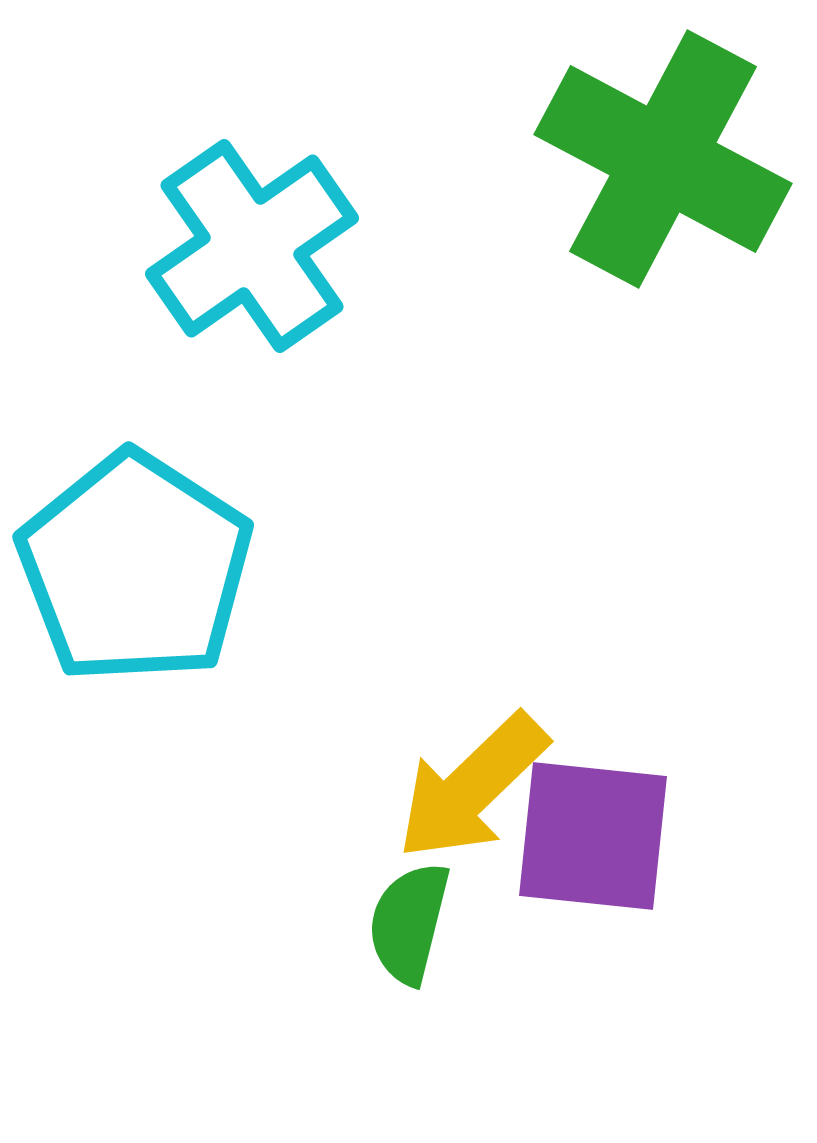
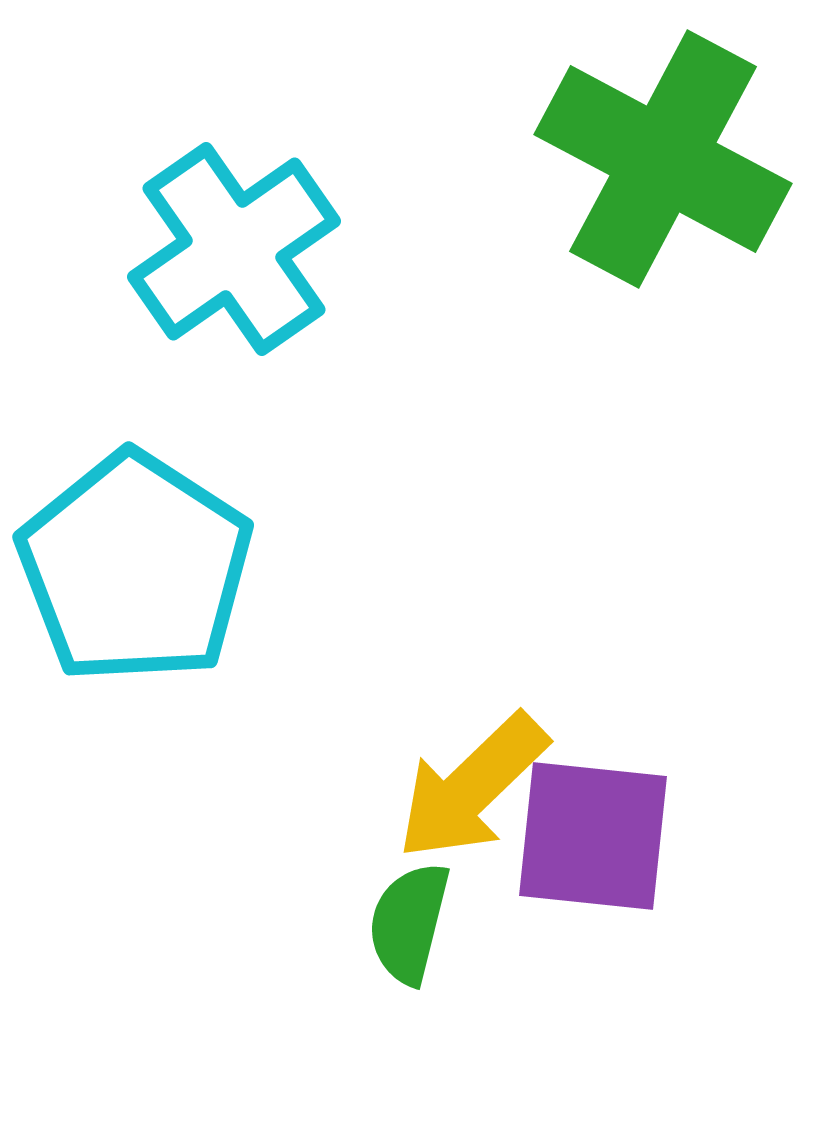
cyan cross: moved 18 px left, 3 px down
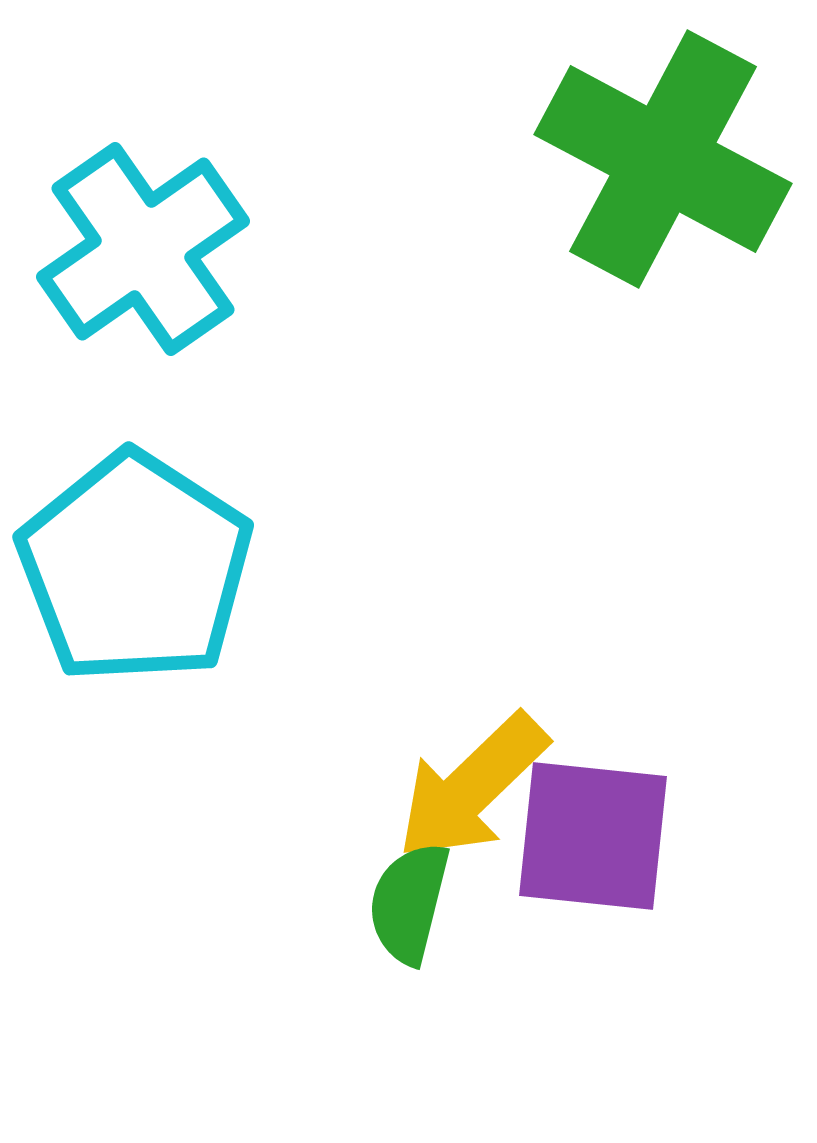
cyan cross: moved 91 px left
green semicircle: moved 20 px up
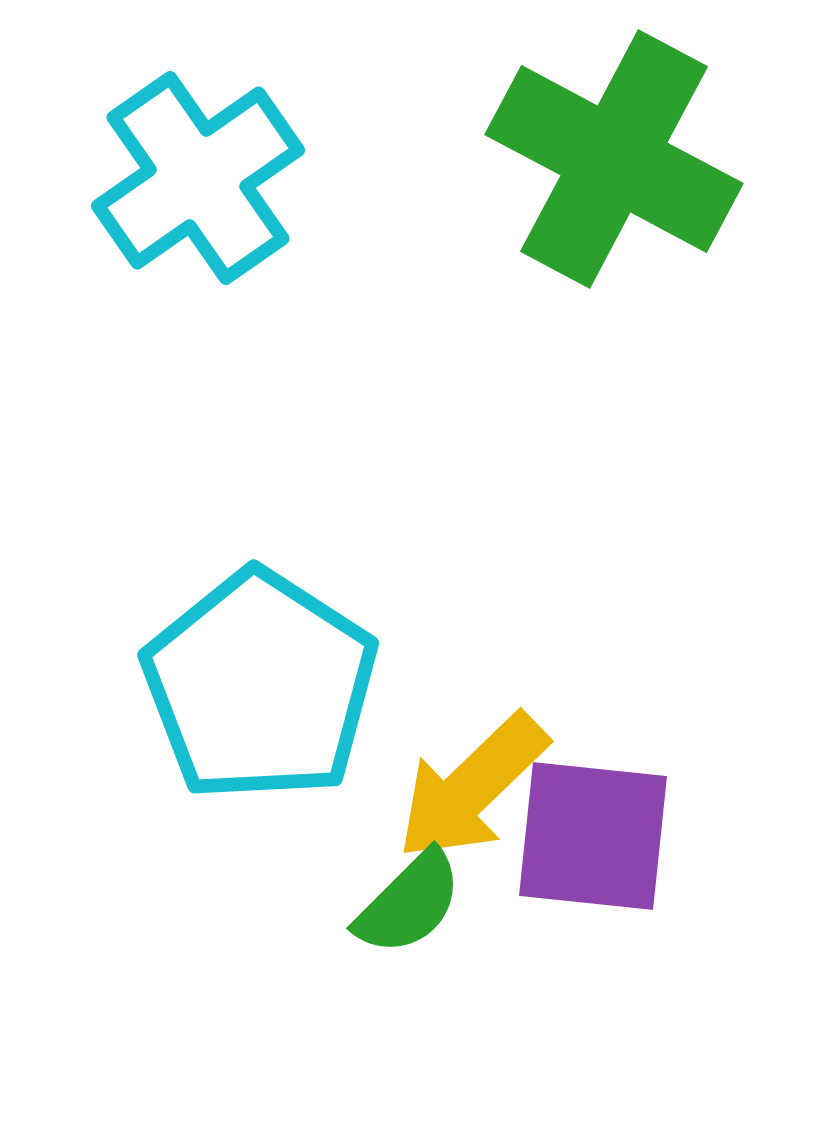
green cross: moved 49 px left
cyan cross: moved 55 px right, 71 px up
cyan pentagon: moved 125 px right, 118 px down
green semicircle: rotated 149 degrees counterclockwise
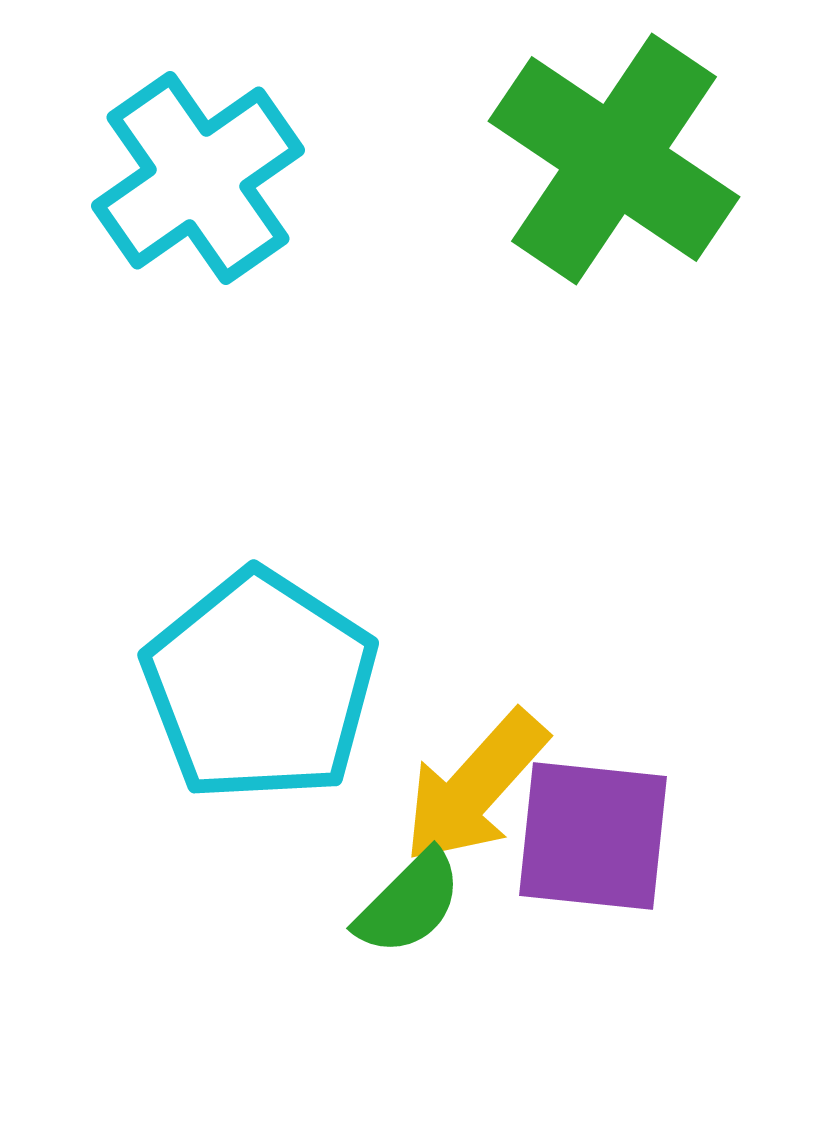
green cross: rotated 6 degrees clockwise
yellow arrow: moved 3 px right; rotated 4 degrees counterclockwise
